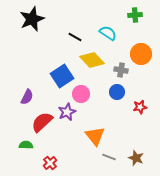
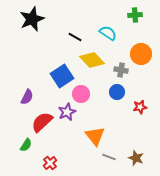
green semicircle: rotated 120 degrees clockwise
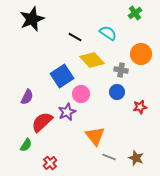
green cross: moved 2 px up; rotated 32 degrees counterclockwise
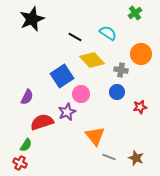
red semicircle: rotated 25 degrees clockwise
red cross: moved 30 px left; rotated 24 degrees counterclockwise
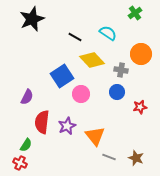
purple star: moved 14 px down
red semicircle: rotated 65 degrees counterclockwise
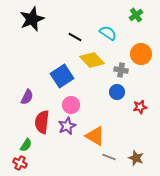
green cross: moved 1 px right, 2 px down
pink circle: moved 10 px left, 11 px down
orange triangle: rotated 20 degrees counterclockwise
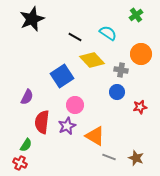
pink circle: moved 4 px right
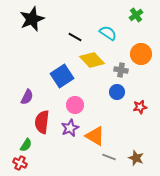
purple star: moved 3 px right, 2 px down
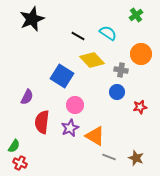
black line: moved 3 px right, 1 px up
blue square: rotated 25 degrees counterclockwise
green semicircle: moved 12 px left, 1 px down
